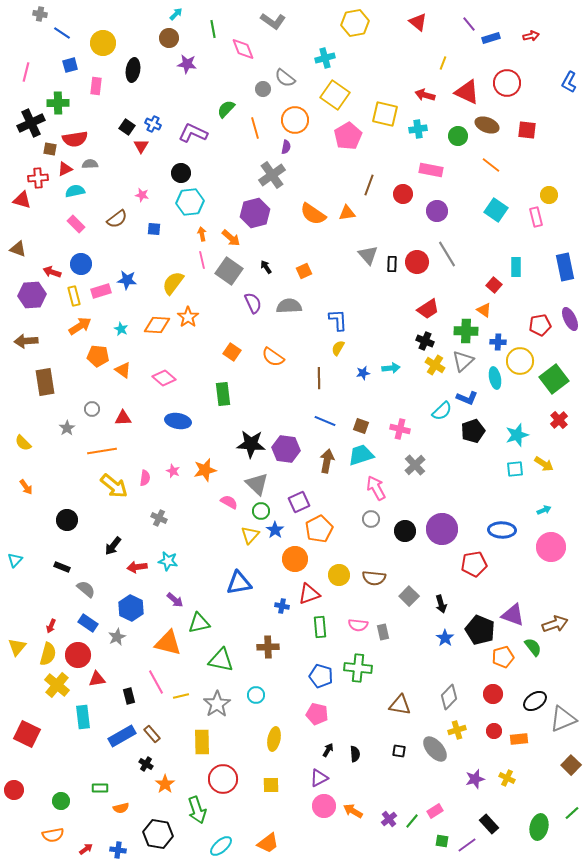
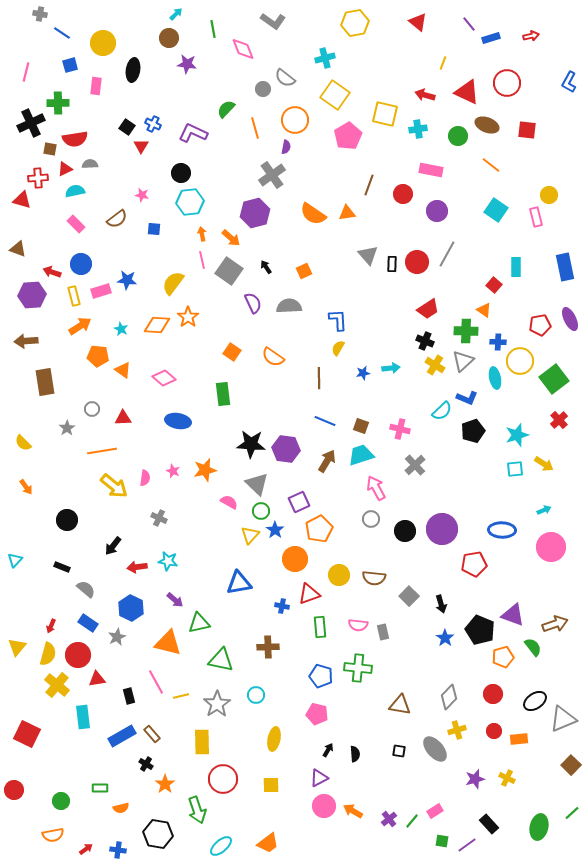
gray line at (447, 254): rotated 60 degrees clockwise
brown arrow at (327, 461): rotated 20 degrees clockwise
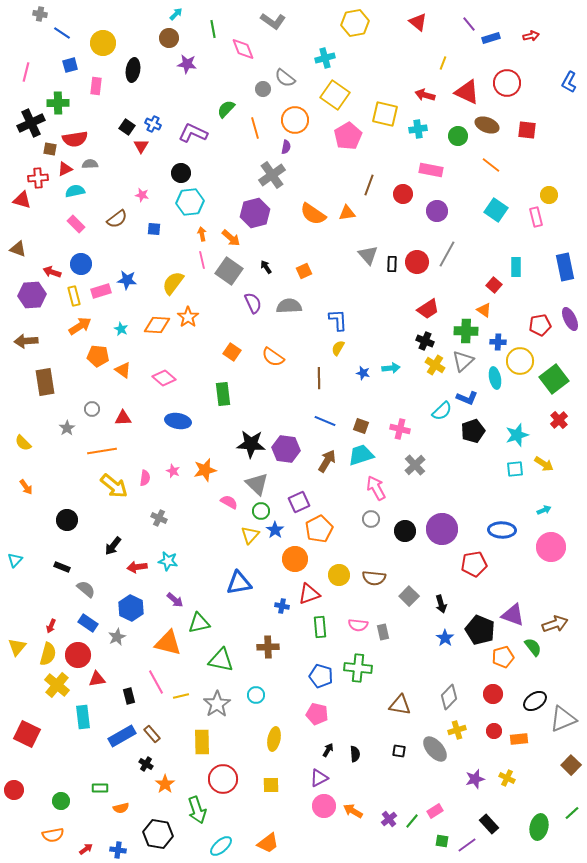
blue star at (363, 373): rotated 24 degrees clockwise
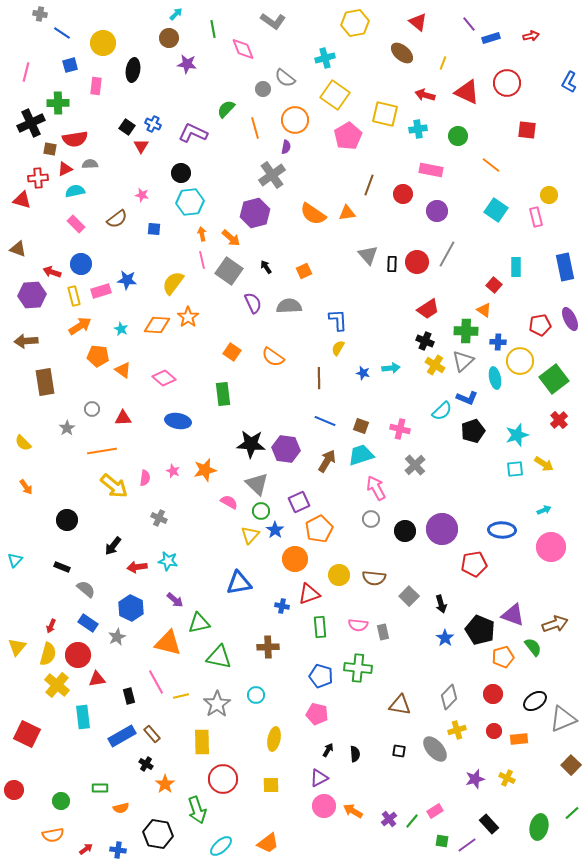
brown ellipse at (487, 125): moved 85 px left, 72 px up; rotated 20 degrees clockwise
green triangle at (221, 660): moved 2 px left, 3 px up
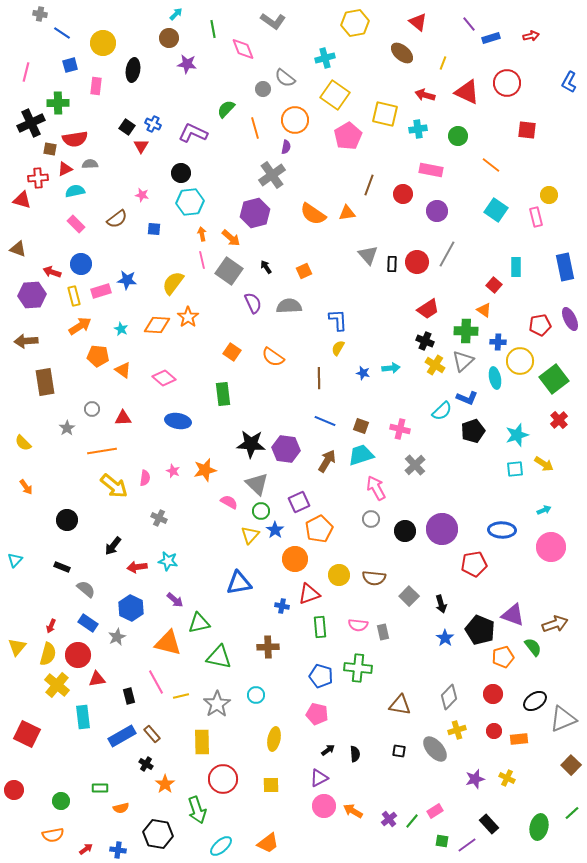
black arrow at (328, 750): rotated 24 degrees clockwise
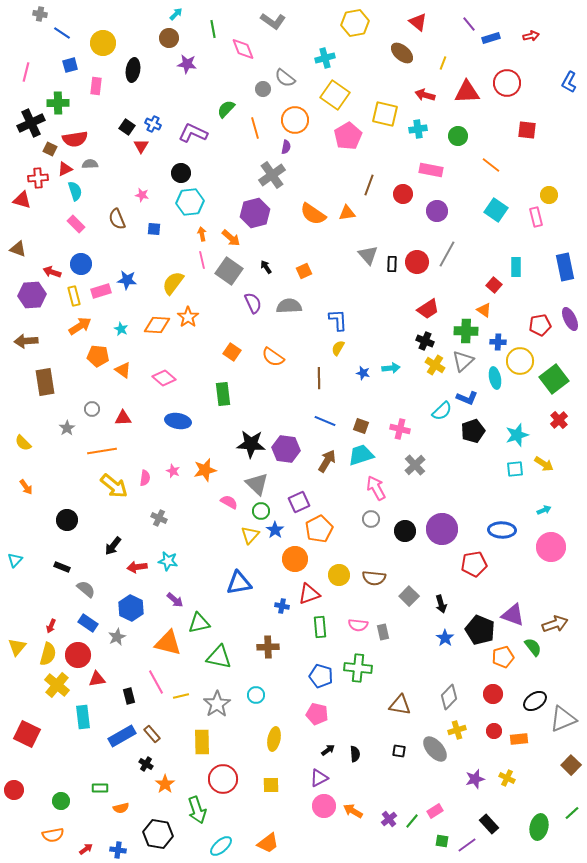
red triangle at (467, 92): rotated 28 degrees counterclockwise
brown square at (50, 149): rotated 16 degrees clockwise
cyan semicircle at (75, 191): rotated 84 degrees clockwise
brown semicircle at (117, 219): rotated 105 degrees clockwise
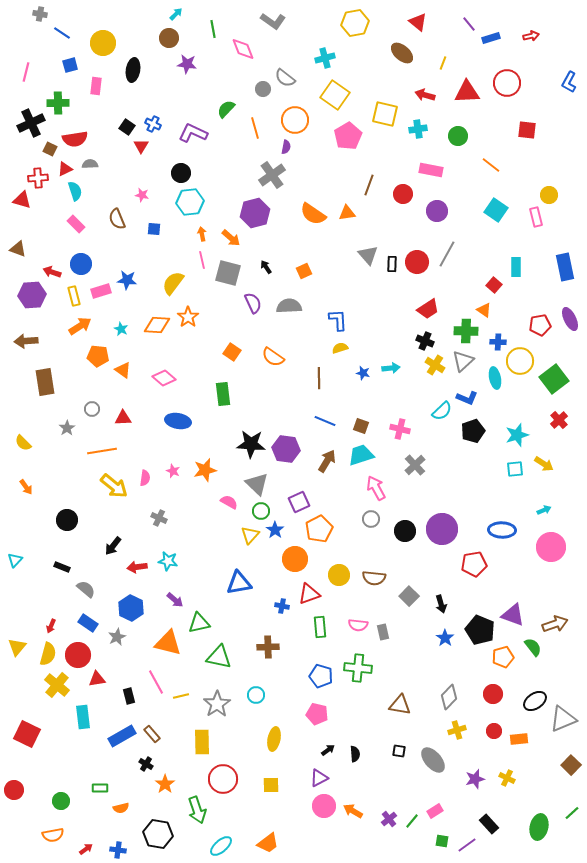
gray square at (229, 271): moved 1 px left, 2 px down; rotated 20 degrees counterclockwise
yellow semicircle at (338, 348): moved 2 px right; rotated 42 degrees clockwise
gray ellipse at (435, 749): moved 2 px left, 11 px down
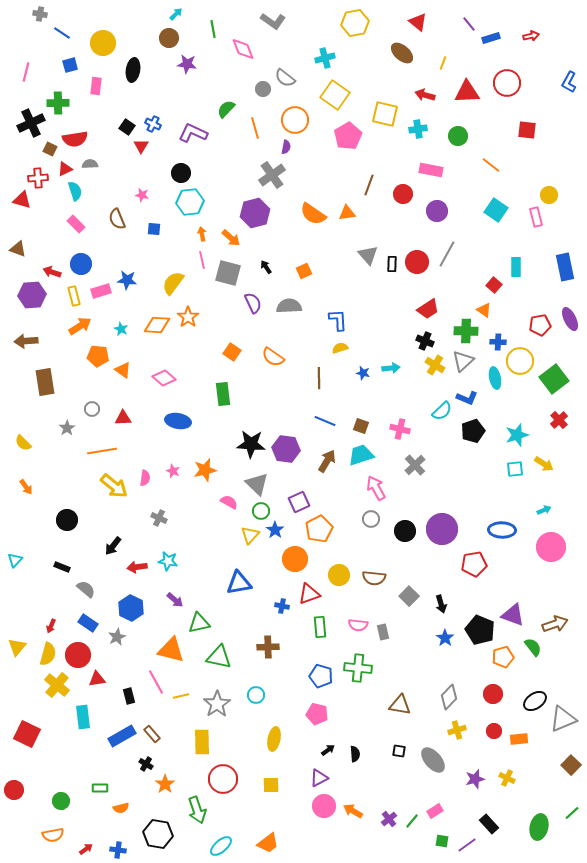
orange triangle at (168, 643): moved 3 px right, 7 px down
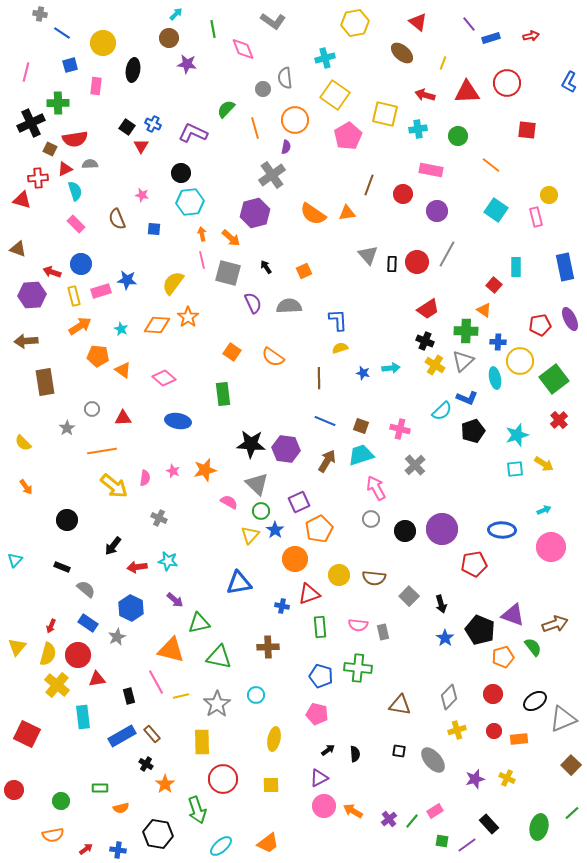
gray semicircle at (285, 78): rotated 45 degrees clockwise
